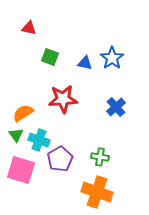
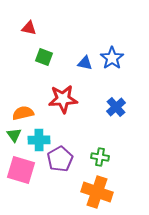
green square: moved 6 px left
orange semicircle: rotated 20 degrees clockwise
green triangle: moved 2 px left
cyan cross: rotated 20 degrees counterclockwise
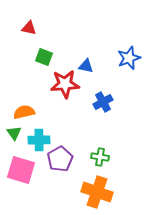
blue star: moved 17 px right; rotated 15 degrees clockwise
blue triangle: moved 1 px right, 3 px down
red star: moved 2 px right, 15 px up
blue cross: moved 13 px left, 5 px up; rotated 12 degrees clockwise
orange semicircle: moved 1 px right, 1 px up
green triangle: moved 2 px up
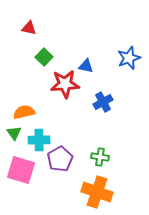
green square: rotated 24 degrees clockwise
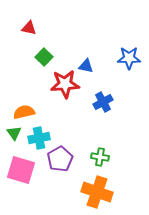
blue star: rotated 20 degrees clockwise
cyan cross: moved 2 px up; rotated 10 degrees counterclockwise
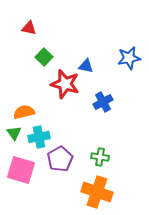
blue star: rotated 10 degrees counterclockwise
red star: rotated 20 degrees clockwise
cyan cross: moved 1 px up
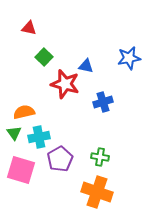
blue cross: rotated 12 degrees clockwise
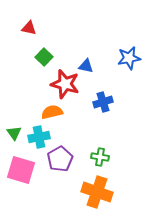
orange semicircle: moved 28 px right
